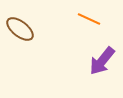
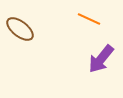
purple arrow: moved 1 px left, 2 px up
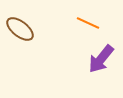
orange line: moved 1 px left, 4 px down
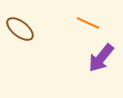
purple arrow: moved 1 px up
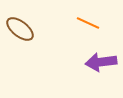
purple arrow: moved 4 px down; rotated 44 degrees clockwise
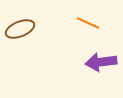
brown ellipse: rotated 60 degrees counterclockwise
